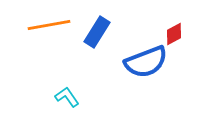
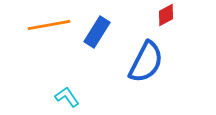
red diamond: moved 8 px left, 19 px up
blue semicircle: rotated 42 degrees counterclockwise
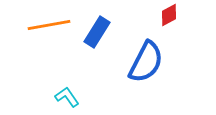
red diamond: moved 3 px right
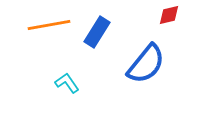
red diamond: rotated 15 degrees clockwise
blue semicircle: moved 2 px down; rotated 12 degrees clockwise
cyan L-shape: moved 14 px up
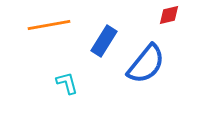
blue rectangle: moved 7 px right, 9 px down
cyan L-shape: rotated 20 degrees clockwise
